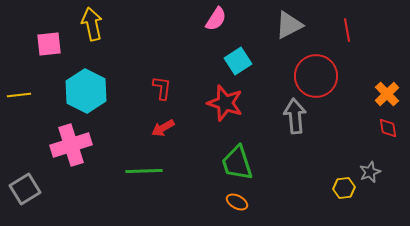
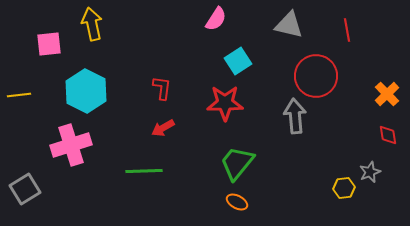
gray triangle: rotated 40 degrees clockwise
red star: rotated 18 degrees counterclockwise
red diamond: moved 7 px down
green trapezoid: rotated 57 degrees clockwise
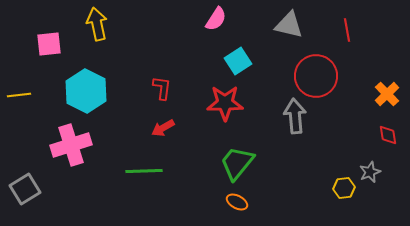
yellow arrow: moved 5 px right
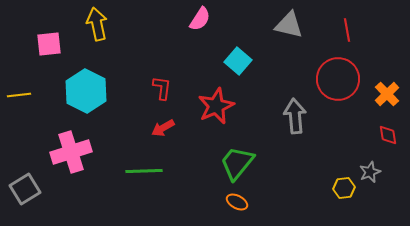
pink semicircle: moved 16 px left
cyan square: rotated 16 degrees counterclockwise
red circle: moved 22 px right, 3 px down
red star: moved 9 px left, 3 px down; rotated 24 degrees counterclockwise
pink cross: moved 7 px down
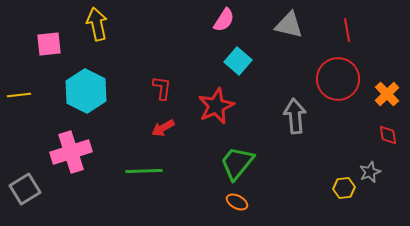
pink semicircle: moved 24 px right, 1 px down
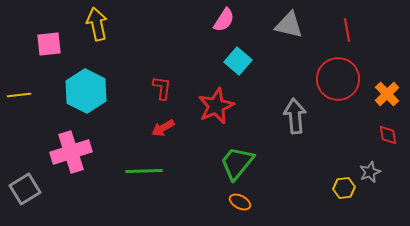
orange ellipse: moved 3 px right
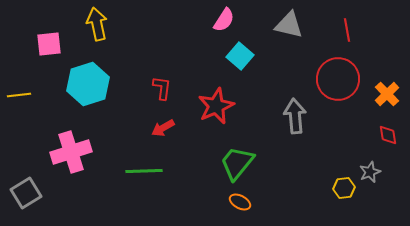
cyan square: moved 2 px right, 5 px up
cyan hexagon: moved 2 px right, 7 px up; rotated 15 degrees clockwise
gray square: moved 1 px right, 4 px down
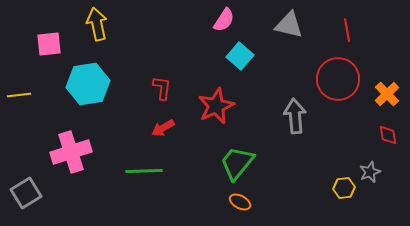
cyan hexagon: rotated 9 degrees clockwise
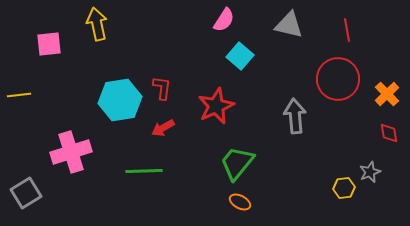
cyan hexagon: moved 32 px right, 16 px down
red diamond: moved 1 px right, 2 px up
